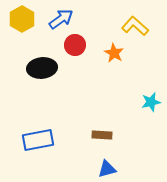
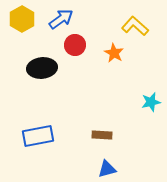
blue rectangle: moved 4 px up
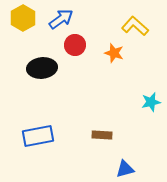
yellow hexagon: moved 1 px right, 1 px up
orange star: rotated 12 degrees counterclockwise
blue triangle: moved 18 px right
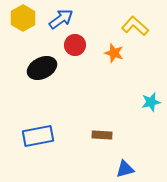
black ellipse: rotated 20 degrees counterclockwise
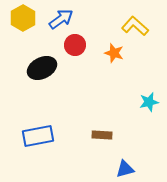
cyan star: moved 2 px left
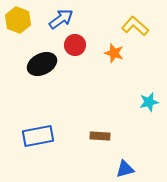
yellow hexagon: moved 5 px left, 2 px down; rotated 10 degrees counterclockwise
black ellipse: moved 4 px up
brown rectangle: moved 2 px left, 1 px down
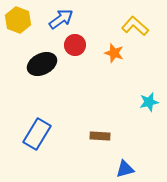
blue rectangle: moved 1 px left, 2 px up; rotated 48 degrees counterclockwise
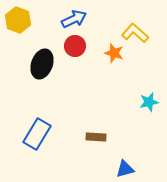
blue arrow: moved 13 px right; rotated 10 degrees clockwise
yellow L-shape: moved 7 px down
red circle: moved 1 px down
black ellipse: rotated 44 degrees counterclockwise
brown rectangle: moved 4 px left, 1 px down
